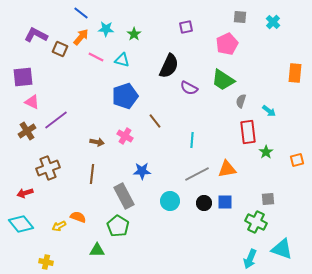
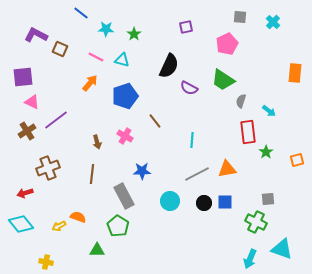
orange arrow at (81, 37): moved 9 px right, 46 px down
brown arrow at (97, 142): rotated 64 degrees clockwise
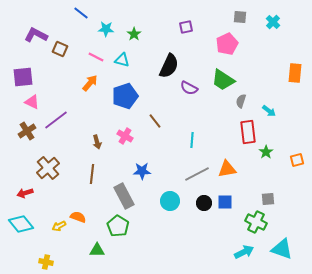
brown cross at (48, 168): rotated 20 degrees counterclockwise
cyan arrow at (250, 259): moved 6 px left, 7 px up; rotated 138 degrees counterclockwise
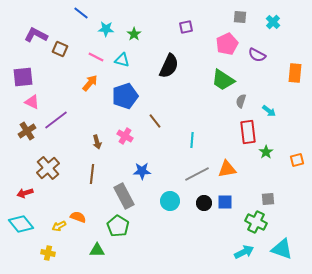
purple semicircle at (189, 88): moved 68 px right, 33 px up
yellow cross at (46, 262): moved 2 px right, 9 px up
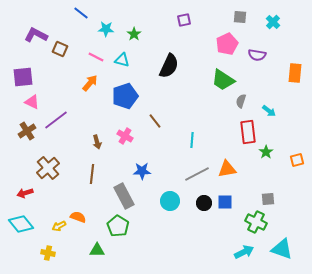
purple square at (186, 27): moved 2 px left, 7 px up
purple semicircle at (257, 55): rotated 18 degrees counterclockwise
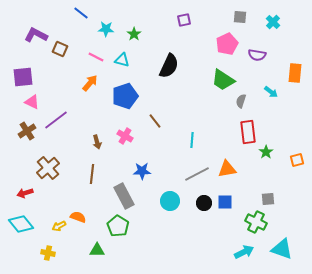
cyan arrow at (269, 111): moved 2 px right, 19 px up
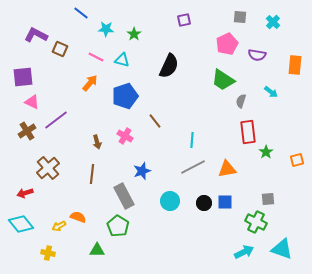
orange rectangle at (295, 73): moved 8 px up
blue star at (142, 171): rotated 18 degrees counterclockwise
gray line at (197, 174): moved 4 px left, 7 px up
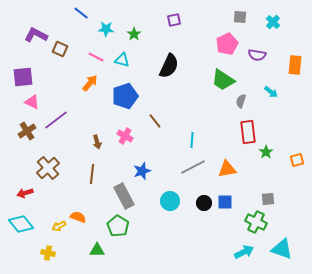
purple square at (184, 20): moved 10 px left
